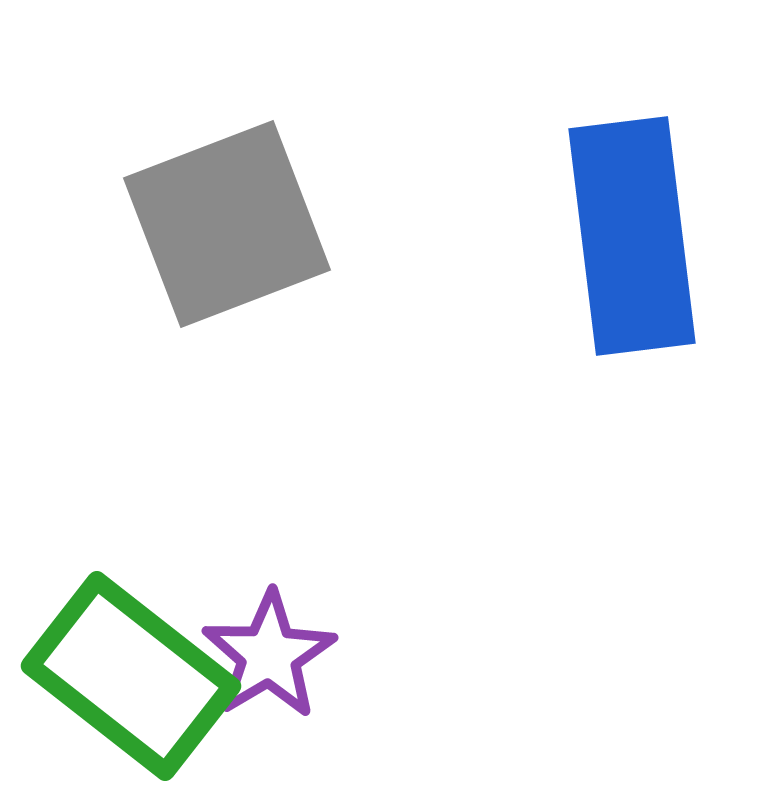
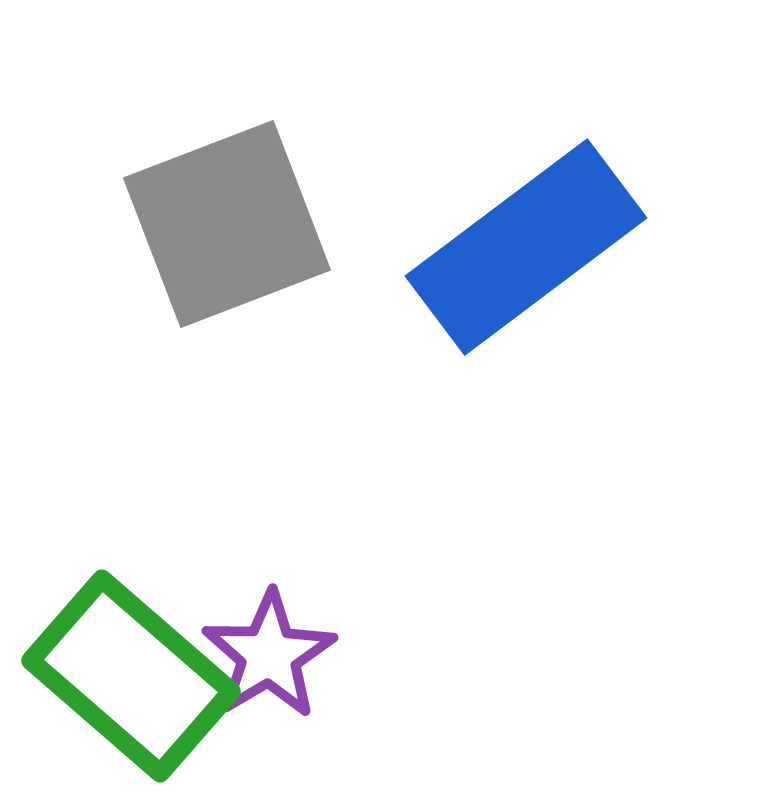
blue rectangle: moved 106 px left, 11 px down; rotated 60 degrees clockwise
green rectangle: rotated 3 degrees clockwise
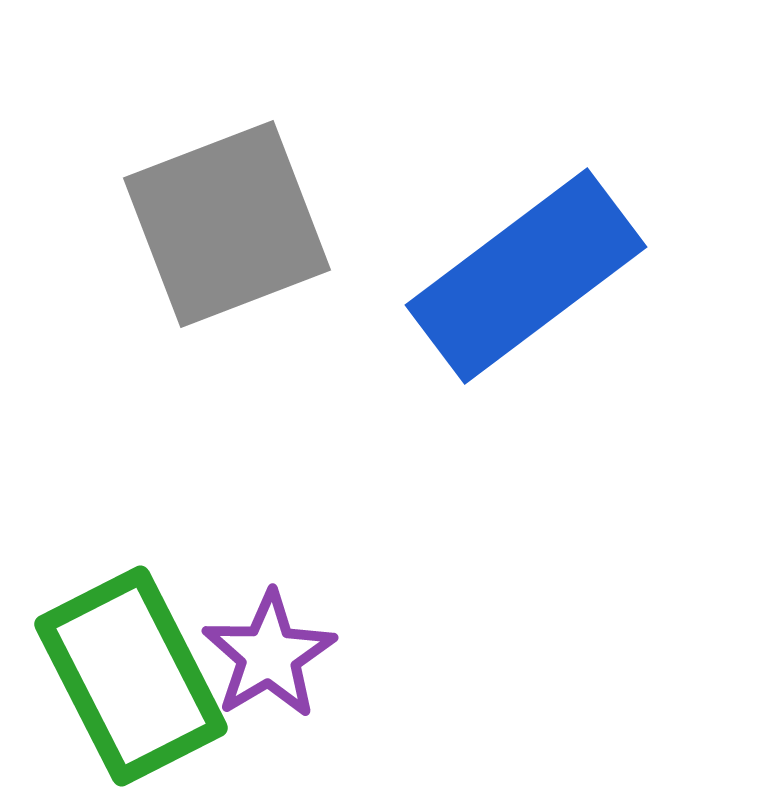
blue rectangle: moved 29 px down
green rectangle: rotated 22 degrees clockwise
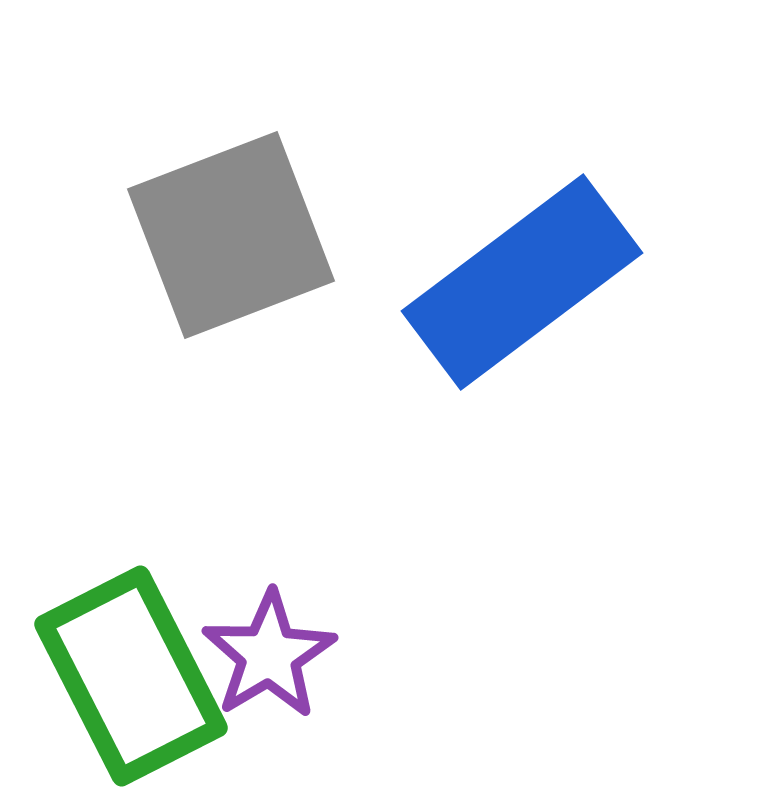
gray square: moved 4 px right, 11 px down
blue rectangle: moved 4 px left, 6 px down
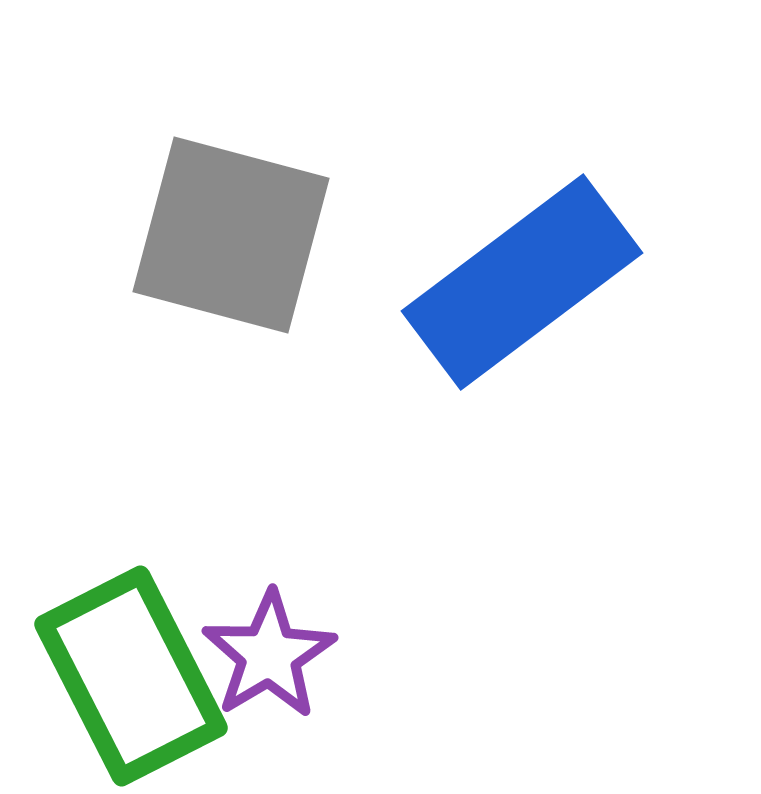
gray square: rotated 36 degrees clockwise
